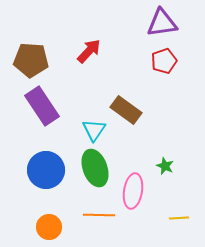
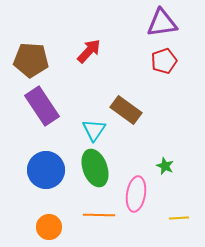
pink ellipse: moved 3 px right, 3 px down
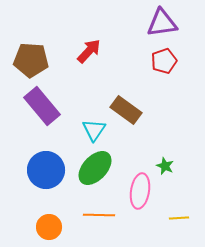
purple rectangle: rotated 6 degrees counterclockwise
green ellipse: rotated 63 degrees clockwise
pink ellipse: moved 4 px right, 3 px up
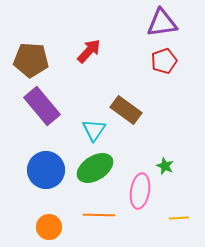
green ellipse: rotated 15 degrees clockwise
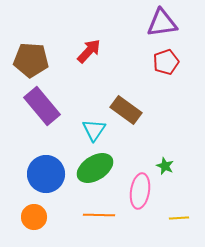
red pentagon: moved 2 px right, 1 px down
blue circle: moved 4 px down
orange circle: moved 15 px left, 10 px up
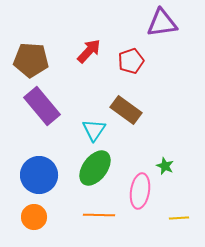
red pentagon: moved 35 px left, 1 px up
green ellipse: rotated 21 degrees counterclockwise
blue circle: moved 7 px left, 1 px down
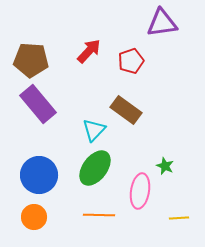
purple rectangle: moved 4 px left, 2 px up
cyan triangle: rotated 10 degrees clockwise
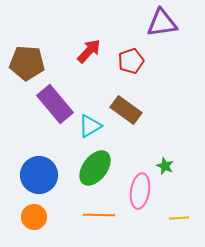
brown pentagon: moved 4 px left, 3 px down
purple rectangle: moved 17 px right
cyan triangle: moved 4 px left, 4 px up; rotated 15 degrees clockwise
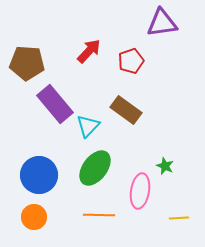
cyan triangle: moved 2 px left; rotated 15 degrees counterclockwise
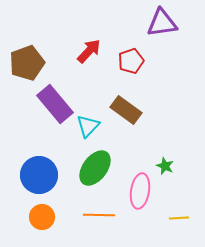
brown pentagon: rotated 24 degrees counterclockwise
orange circle: moved 8 px right
